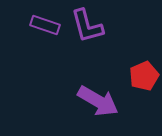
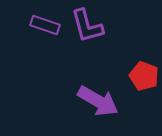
red pentagon: rotated 28 degrees counterclockwise
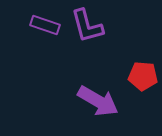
red pentagon: moved 1 px left; rotated 16 degrees counterclockwise
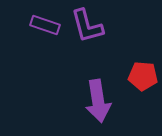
purple arrow: rotated 51 degrees clockwise
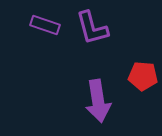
purple L-shape: moved 5 px right, 2 px down
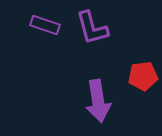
red pentagon: rotated 12 degrees counterclockwise
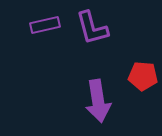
purple rectangle: rotated 32 degrees counterclockwise
red pentagon: rotated 12 degrees clockwise
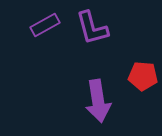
purple rectangle: rotated 16 degrees counterclockwise
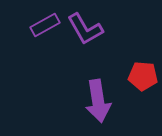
purple L-shape: moved 7 px left, 1 px down; rotated 15 degrees counterclockwise
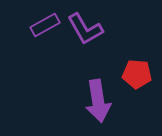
red pentagon: moved 6 px left, 2 px up
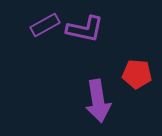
purple L-shape: rotated 48 degrees counterclockwise
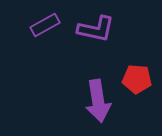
purple L-shape: moved 11 px right
red pentagon: moved 5 px down
